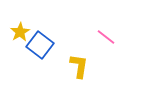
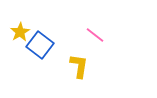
pink line: moved 11 px left, 2 px up
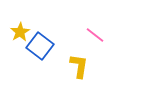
blue square: moved 1 px down
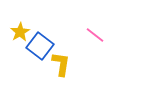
yellow L-shape: moved 18 px left, 2 px up
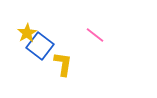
yellow star: moved 7 px right, 1 px down
yellow L-shape: moved 2 px right
